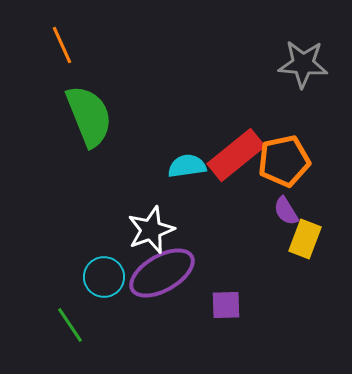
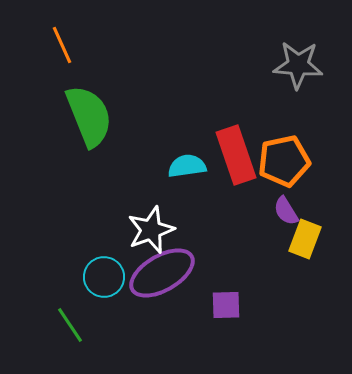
gray star: moved 5 px left, 1 px down
red rectangle: rotated 70 degrees counterclockwise
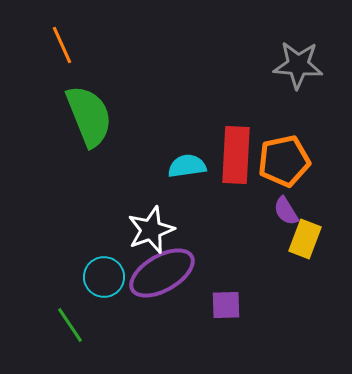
red rectangle: rotated 22 degrees clockwise
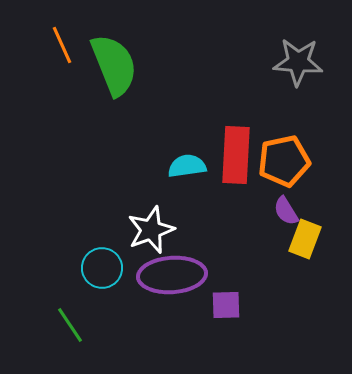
gray star: moved 3 px up
green semicircle: moved 25 px right, 51 px up
purple ellipse: moved 10 px right, 2 px down; rotated 26 degrees clockwise
cyan circle: moved 2 px left, 9 px up
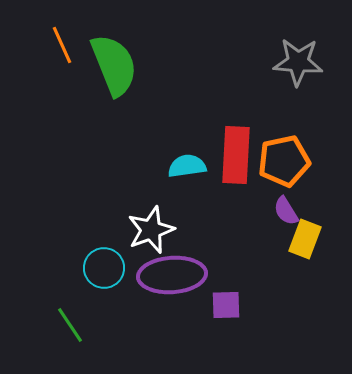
cyan circle: moved 2 px right
